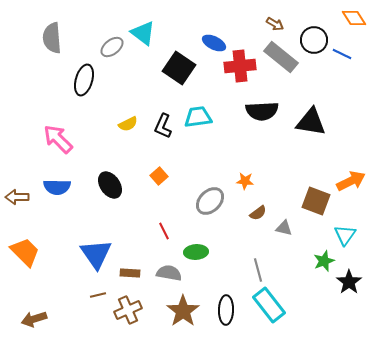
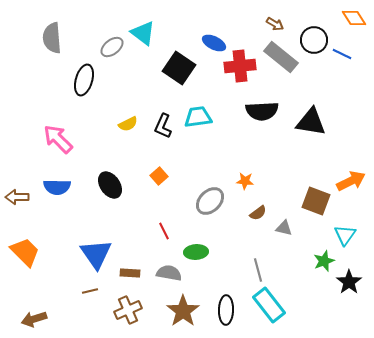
brown line at (98, 295): moved 8 px left, 4 px up
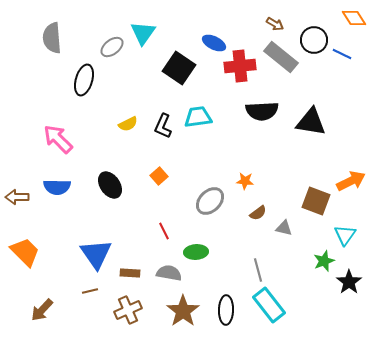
cyan triangle at (143, 33): rotated 28 degrees clockwise
brown arrow at (34, 319): moved 8 px right, 9 px up; rotated 30 degrees counterclockwise
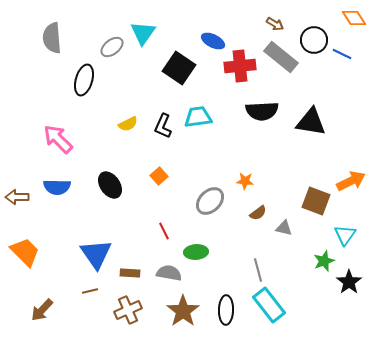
blue ellipse at (214, 43): moved 1 px left, 2 px up
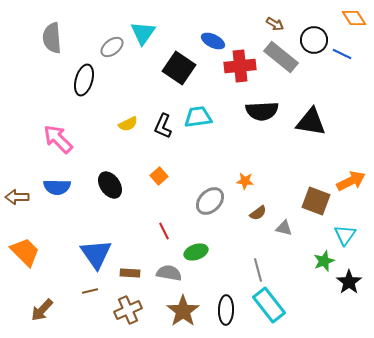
green ellipse at (196, 252): rotated 15 degrees counterclockwise
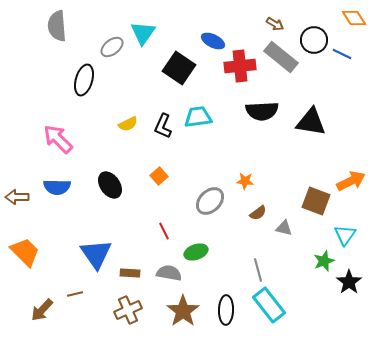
gray semicircle at (52, 38): moved 5 px right, 12 px up
brown line at (90, 291): moved 15 px left, 3 px down
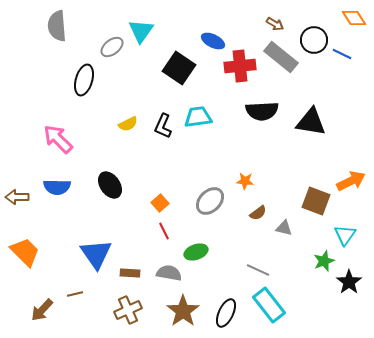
cyan triangle at (143, 33): moved 2 px left, 2 px up
orange square at (159, 176): moved 1 px right, 27 px down
gray line at (258, 270): rotated 50 degrees counterclockwise
black ellipse at (226, 310): moved 3 px down; rotated 24 degrees clockwise
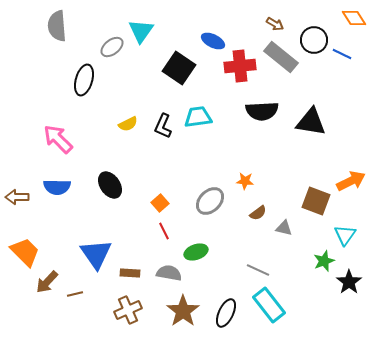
brown arrow at (42, 310): moved 5 px right, 28 px up
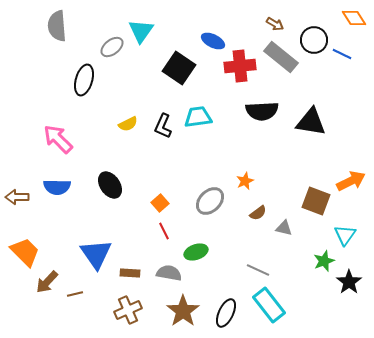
orange star at (245, 181): rotated 30 degrees counterclockwise
